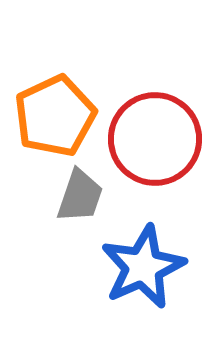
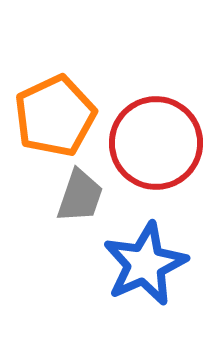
red circle: moved 1 px right, 4 px down
blue star: moved 2 px right, 3 px up
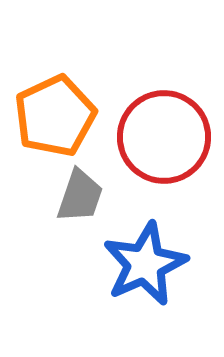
red circle: moved 8 px right, 6 px up
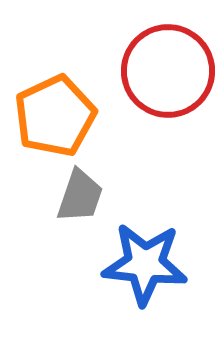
red circle: moved 4 px right, 66 px up
blue star: rotated 30 degrees clockwise
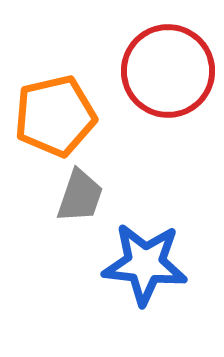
orange pentagon: rotated 12 degrees clockwise
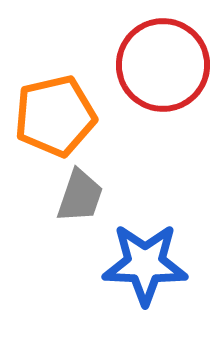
red circle: moved 5 px left, 6 px up
blue star: rotated 4 degrees counterclockwise
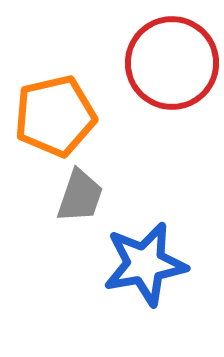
red circle: moved 9 px right, 2 px up
blue star: rotated 12 degrees counterclockwise
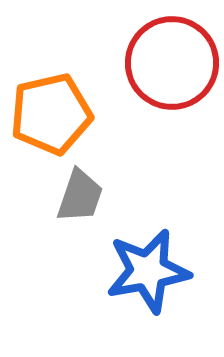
orange pentagon: moved 4 px left, 2 px up
blue star: moved 3 px right, 7 px down
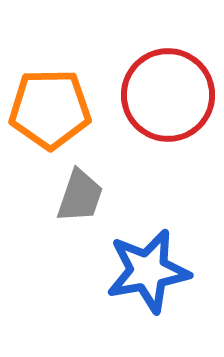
red circle: moved 4 px left, 32 px down
orange pentagon: moved 1 px left, 5 px up; rotated 12 degrees clockwise
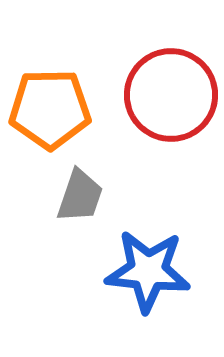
red circle: moved 3 px right
blue star: rotated 16 degrees clockwise
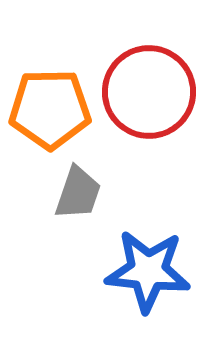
red circle: moved 22 px left, 3 px up
gray trapezoid: moved 2 px left, 3 px up
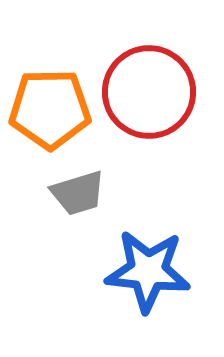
gray trapezoid: rotated 54 degrees clockwise
